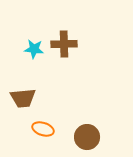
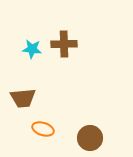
cyan star: moved 2 px left
brown circle: moved 3 px right, 1 px down
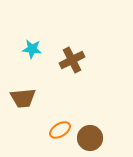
brown cross: moved 8 px right, 16 px down; rotated 25 degrees counterclockwise
orange ellipse: moved 17 px right, 1 px down; rotated 50 degrees counterclockwise
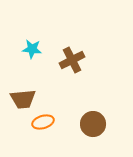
brown trapezoid: moved 1 px down
orange ellipse: moved 17 px left, 8 px up; rotated 15 degrees clockwise
brown circle: moved 3 px right, 14 px up
